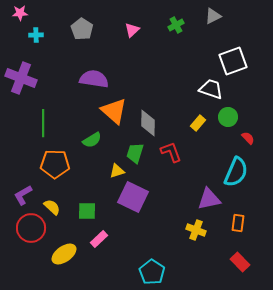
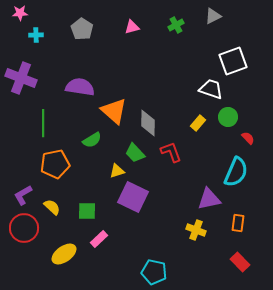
pink triangle: moved 3 px up; rotated 28 degrees clockwise
purple semicircle: moved 14 px left, 8 px down
green trapezoid: rotated 60 degrees counterclockwise
orange pentagon: rotated 12 degrees counterclockwise
red circle: moved 7 px left
cyan pentagon: moved 2 px right; rotated 20 degrees counterclockwise
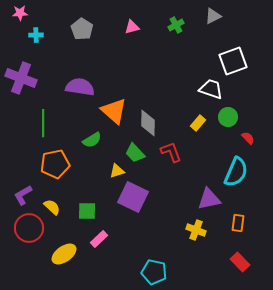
red circle: moved 5 px right
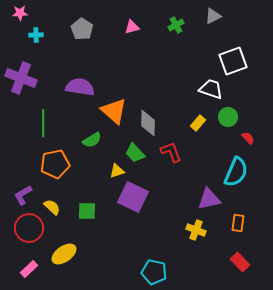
pink rectangle: moved 70 px left, 30 px down
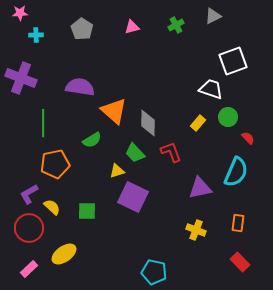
purple L-shape: moved 6 px right, 1 px up
purple triangle: moved 9 px left, 11 px up
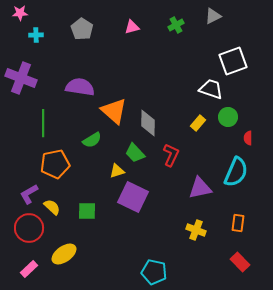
red semicircle: rotated 136 degrees counterclockwise
red L-shape: moved 3 px down; rotated 45 degrees clockwise
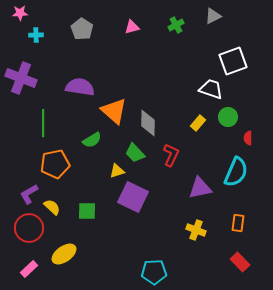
cyan pentagon: rotated 15 degrees counterclockwise
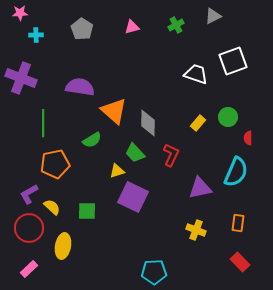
white trapezoid: moved 15 px left, 15 px up
yellow ellipse: moved 1 px left, 8 px up; rotated 45 degrees counterclockwise
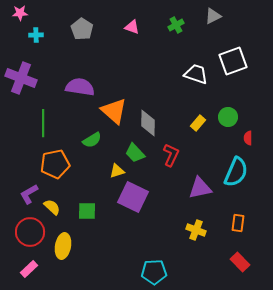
pink triangle: rotated 35 degrees clockwise
red circle: moved 1 px right, 4 px down
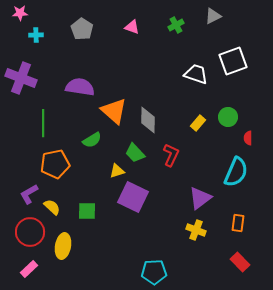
gray diamond: moved 3 px up
purple triangle: moved 10 px down; rotated 25 degrees counterclockwise
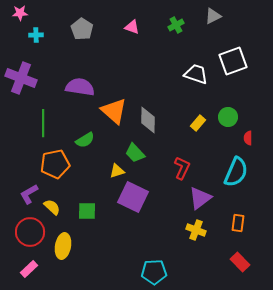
green semicircle: moved 7 px left
red L-shape: moved 11 px right, 13 px down
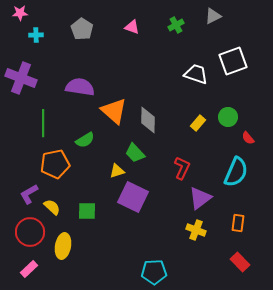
red semicircle: rotated 40 degrees counterclockwise
